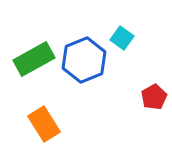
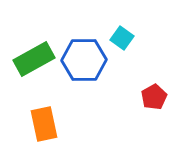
blue hexagon: rotated 21 degrees clockwise
orange rectangle: rotated 20 degrees clockwise
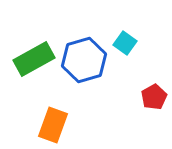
cyan square: moved 3 px right, 5 px down
blue hexagon: rotated 15 degrees counterclockwise
orange rectangle: moved 9 px right, 1 px down; rotated 32 degrees clockwise
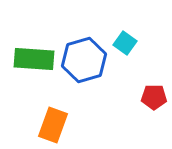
green rectangle: rotated 33 degrees clockwise
red pentagon: rotated 30 degrees clockwise
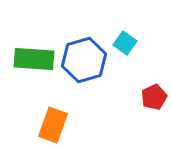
red pentagon: rotated 25 degrees counterclockwise
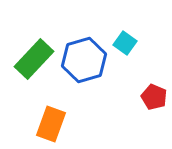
green rectangle: rotated 51 degrees counterclockwise
red pentagon: rotated 25 degrees counterclockwise
orange rectangle: moved 2 px left, 1 px up
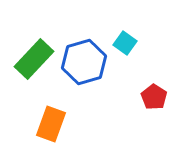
blue hexagon: moved 2 px down
red pentagon: rotated 10 degrees clockwise
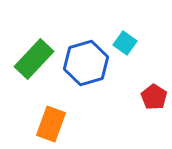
blue hexagon: moved 2 px right, 1 px down
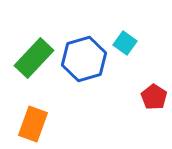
green rectangle: moved 1 px up
blue hexagon: moved 2 px left, 4 px up
orange rectangle: moved 18 px left
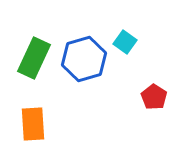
cyan square: moved 1 px up
green rectangle: rotated 18 degrees counterclockwise
orange rectangle: rotated 24 degrees counterclockwise
